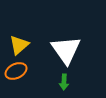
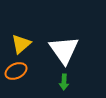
yellow triangle: moved 2 px right, 1 px up
white triangle: moved 2 px left
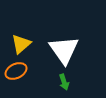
green arrow: rotated 21 degrees counterclockwise
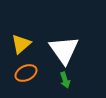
orange ellipse: moved 10 px right, 2 px down
green arrow: moved 1 px right, 2 px up
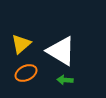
white triangle: moved 3 px left, 1 px down; rotated 24 degrees counterclockwise
green arrow: rotated 112 degrees clockwise
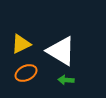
yellow triangle: rotated 15 degrees clockwise
green arrow: moved 1 px right
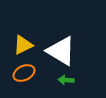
yellow triangle: moved 2 px right, 1 px down
orange ellipse: moved 2 px left
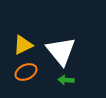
white triangle: rotated 20 degrees clockwise
orange ellipse: moved 2 px right, 1 px up
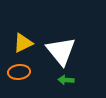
yellow triangle: moved 2 px up
orange ellipse: moved 7 px left; rotated 20 degrees clockwise
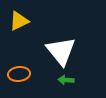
yellow triangle: moved 4 px left, 22 px up
orange ellipse: moved 2 px down
